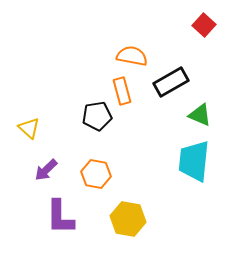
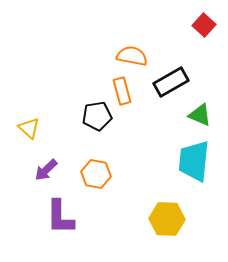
yellow hexagon: moved 39 px right; rotated 8 degrees counterclockwise
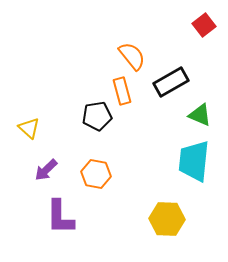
red square: rotated 10 degrees clockwise
orange semicircle: rotated 40 degrees clockwise
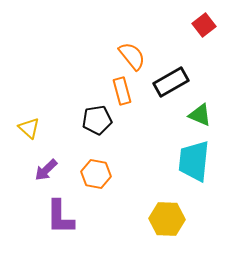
black pentagon: moved 4 px down
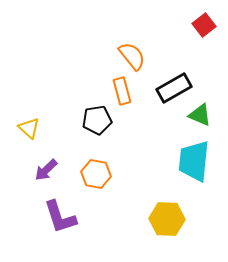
black rectangle: moved 3 px right, 6 px down
purple L-shape: rotated 18 degrees counterclockwise
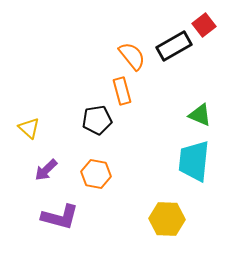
black rectangle: moved 42 px up
purple L-shape: rotated 57 degrees counterclockwise
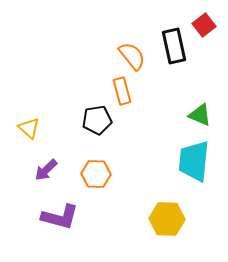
black rectangle: rotated 72 degrees counterclockwise
orange hexagon: rotated 8 degrees counterclockwise
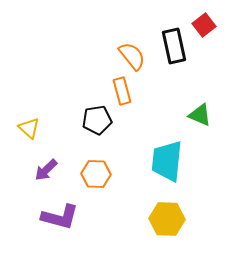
cyan trapezoid: moved 27 px left
